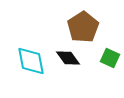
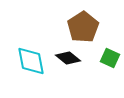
black diamond: rotated 15 degrees counterclockwise
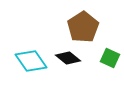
cyan diamond: rotated 24 degrees counterclockwise
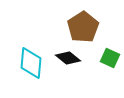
cyan diamond: moved 2 px down; rotated 40 degrees clockwise
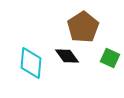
black diamond: moved 1 px left, 2 px up; rotated 15 degrees clockwise
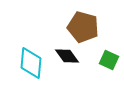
brown pentagon: rotated 24 degrees counterclockwise
green square: moved 1 px left, 2 px down
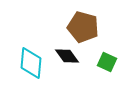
green square: moved 2 px left, 2 px down
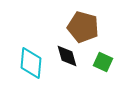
black diamond: rotated 20 degrees clockwise
green square: moved 4 px left
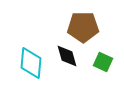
brown pentagon: rotated 16 degrees counterclockwise
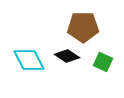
black diamond: rotated 40 degrees counterclockwise
cyan diamond: moved 2 px left, 3 px up; rotated 32 degrees counterclockwise
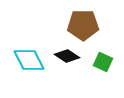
brown pentagon: moved 2 px up
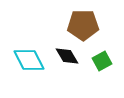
black diamond: rotated 25 degrees clockwise
green square: moved 1 px left, 1 px up; rotated 36 degrees clockwise
